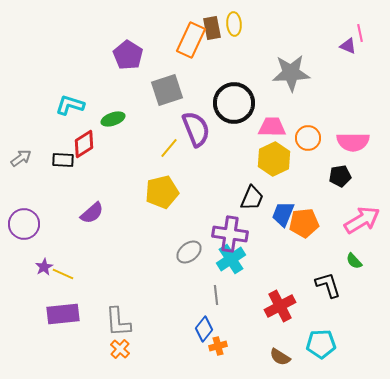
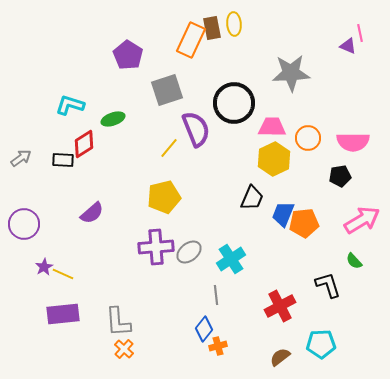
yellow pentagon at (162, 192): moved 2 px right, 5 px down
purple cross at (230, 234): moved 74 px left, 13 px down; rotated 12 degrees counterclockwise
orange cross at (120, 349): moved 4 px right
brown semicircle at (280, 357): rotated 110 degrees clockwise
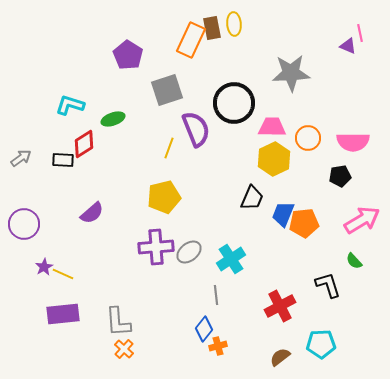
yellow line at (169, 148): rotated 20 degrees counterclockwise
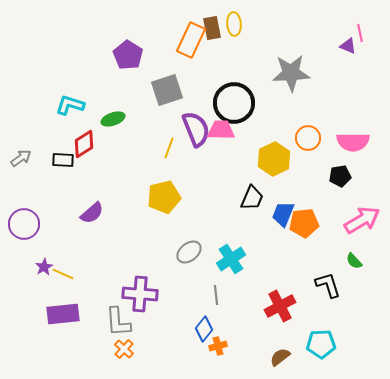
pink trapezoid at (272, 127): moved 51 px left, 3 px down
purple cross at (156, 247): moved 16 px left, 47 px down; rotated 8 degrees clockwise
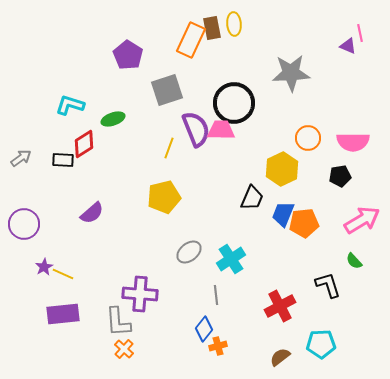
yellow hexagon at (274, 159): moved 8 px right, 10 px down
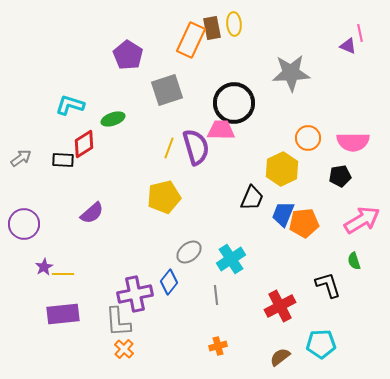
purple semicircle at (196, 129): moved 18 px down; rotated 6 degrees clockwise
green semicircle at (354, 261): rotated 24 degrees clockwise
yellow line at (63, 274): rotated 25 degrees counterclockwise
purple cross at (140, 294): moved 5 px left; rotated 16 degrees counterclockwise
blue diamond at (204, 329): moved 35 px left, 47 px up
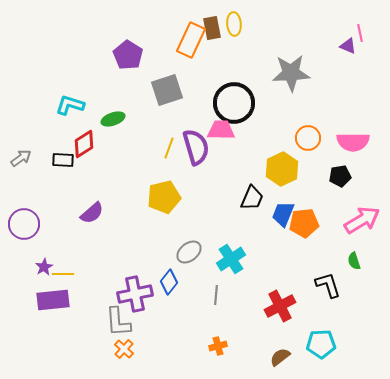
gray line at (216, 295): rotated 12 degrees clockwise
purple rectangle at (63, 314): moved 10 px left, 14 px up
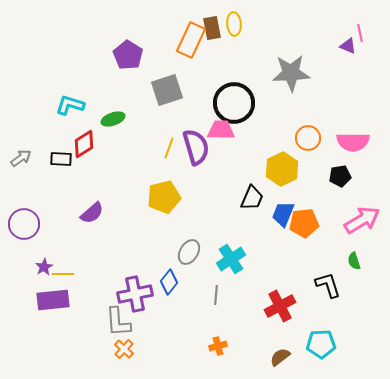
black rectangle at (63, 160): moved 2 px left, 1 px up
gray ellipse at (189, 252): rotated 20 degrees counterclockwise
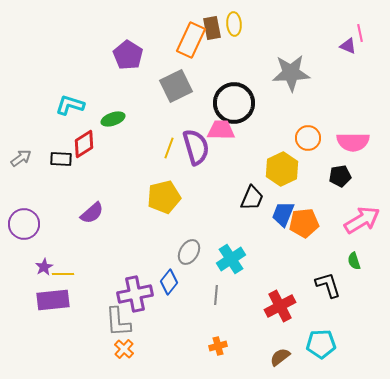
gray square at (167, 90): moved 9 px right, 4 px up; rotated 8 degrees counterclockwise
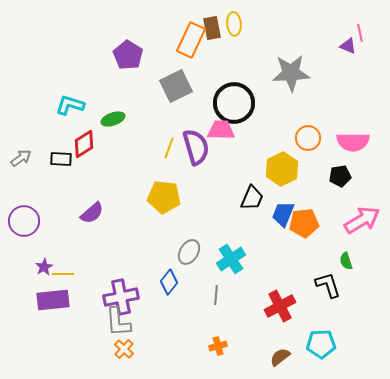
yellow pentagon at (164, 197): rotated 20 degrees clockwise
purple circle at (24, 224): moved 3 px up
green semicircle at (354, 261): moved 8 px left
purple cross at (135, 294): moved 14 px left, 3 px down
